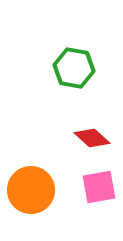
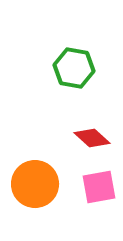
orange circle: moved 4 px right, 6 px up
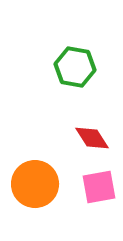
green hexagon: moved 1 px right, 1 px up
red diamond: rotated 15 degrees clockwise
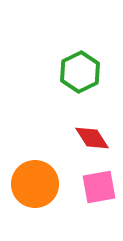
green hexagon: moved 5 px right, 5 px down; rotated 24 degrees clockwise
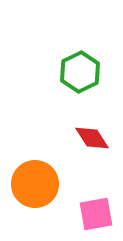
pink square: moved 3 px left, 27 px down
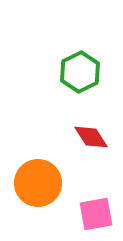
red diamond: moved 1 px left, 1 px up
orange circle: moved 3 px right, 1 px up
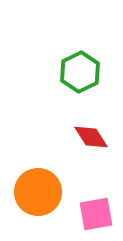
orange circle: moved 9 px down
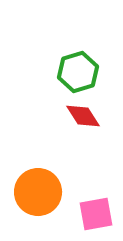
green hexagon: moved 2 px left; rotated 9 degrees clockwise
red diamond: moved 8 px left, 21 px up
